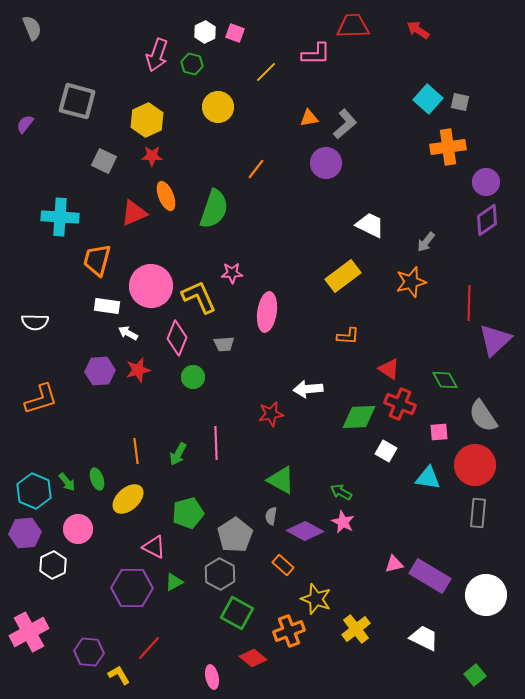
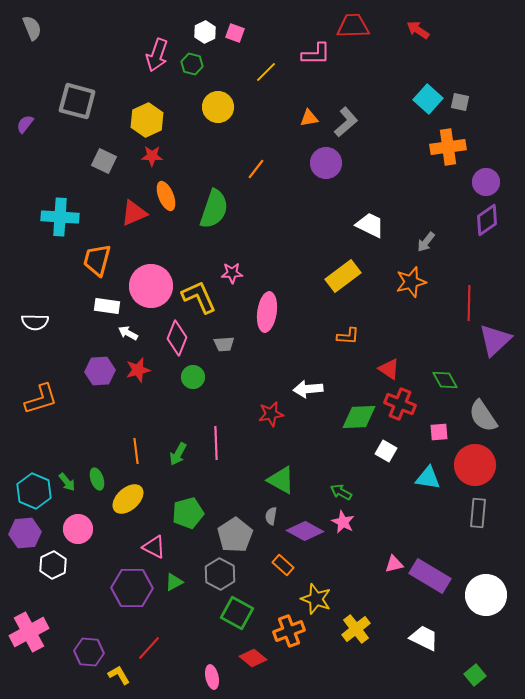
gray L-shape at (345, 124): moved 1 px right, 2 px up
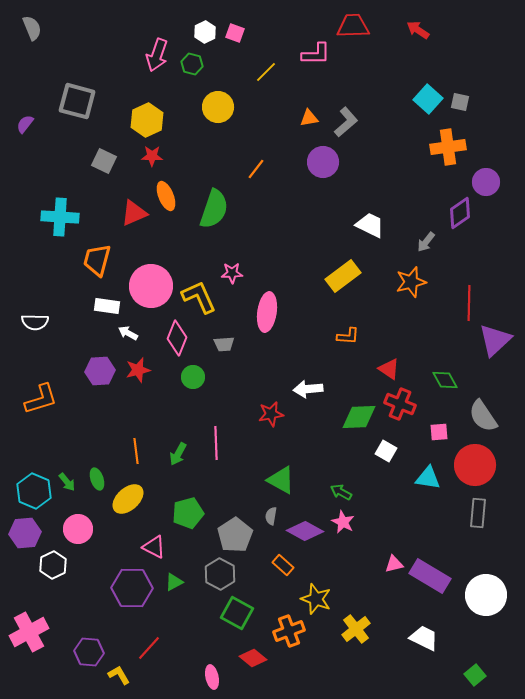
purple circle at (326, 163): moved 3 px left, 1 px up
purple diamond at (487, 220): moved 27 px left, 7 px up
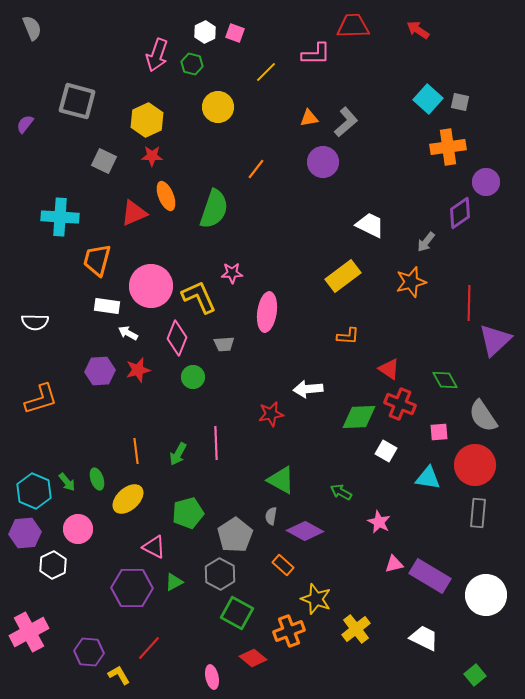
pink star at (343, 522): moved 36 px right
